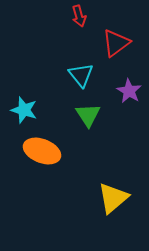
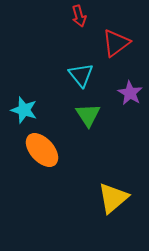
purple star: moved 1 px right, 2 px down
orange ellipse: moved 1 px up; rotated 27 degrees clockwise
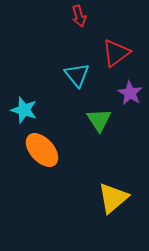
red triangle: moved 10 px down
cyan triangle: moved 4 px left
green triangle: moved 11 px right, 5 px down
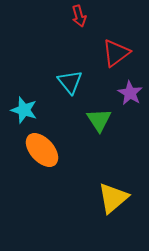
cyan triangle: moved 7 px left, 7 px down
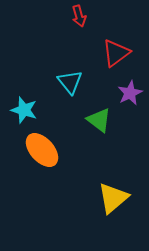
purple star: rotated 15 degrees clockwise
green triangle: rotated 20 degrees counterclockwise
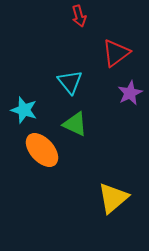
green triangle: moved 24 px left, 4 px down; rotated 12 degrees counterclockwise
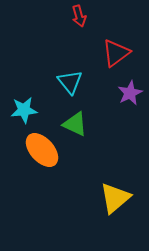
cyan star: rotated 24 degrees counterclockwise
yellow triangle: moved 2 px right
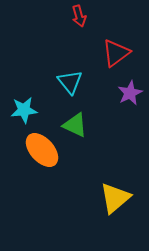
green triangle: moved 1 px down
